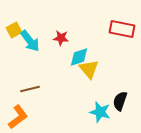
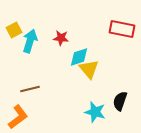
cyan arrow: rotated 125 degrees counterclockwise
cyan star: moved 5 px left
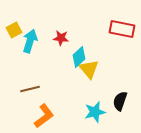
cyan diamond: rotated 25 degrees counterclockwise
cyan star: rotated 30 degrees counterclockwise
orange L-shape: moved 26 px right, 1 px up
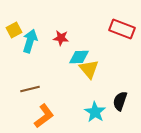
red rectangle: rotated 10 degrees clockwise
cyan diamond: rotated 40 degrees clockwise
cyan star: rotated 25 degrees counterclockwise
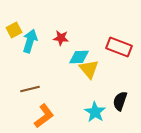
red rectangle: moved 3 px left, 18 px down
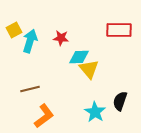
red rectangle: moved 17 px up; rotated 20 degrees counterclockwise
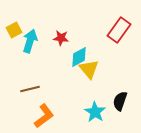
red rectangle: rotated 55 degrees counterclockwise
cyan diamond: rotated 25 degrees counterclockwise
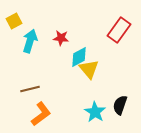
yellow square: moved 9 px up
black semicircle: moved 4 px down
orange L-shape: moved 3 px left, 2 px up
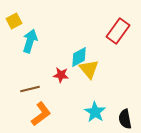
red rectangle: moved 1 px left, 1 px down
red star: moved 37 px down
black semicircle: moved 5 px right, 14 px down; rotated 30 degrees counterclockwise
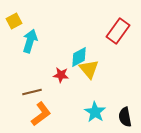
brown line: moved 2 px right, 3 px down
black semicircle: moved 2 px up
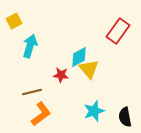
cyan arrow: moved 5 px down
cyan star: moved 1 px left, 1 px up; rotated 20 degrees clockwise
